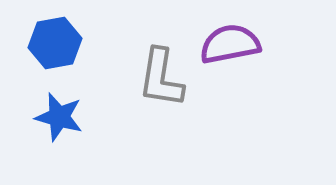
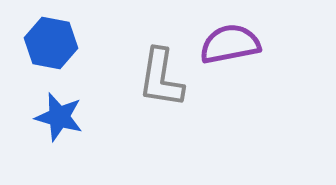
blue hexagon: moved 4 px left; rotated 21 degrees clockwise
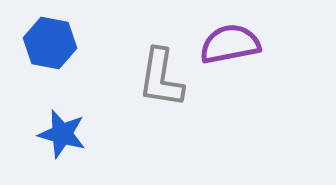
blue hexagon: moved 1 px left
blue star: moved 3 px right, 17 px down
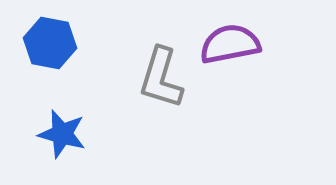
gray L-shape: rotated 8 degrees clockwise
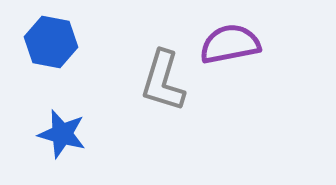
blue hexagon: moved 1 px right, 1 px up
gray L-shape: moved 2 px right, 3 px down
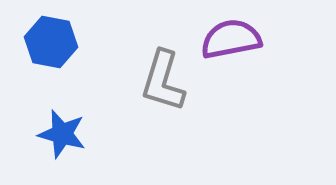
purple semicircle: moved 1 px right, 5 px up
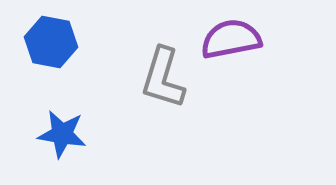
gray L-shape: moved 3 px up
blue star: rotated 6 degrees counterclockwise
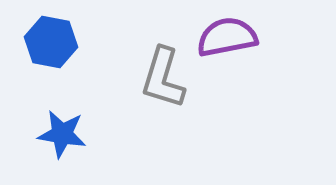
purple semicircle: moved 4 px left, 2 px up
